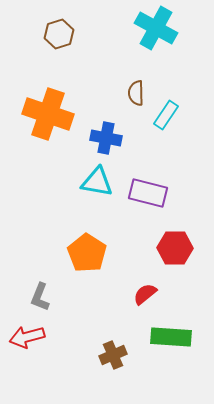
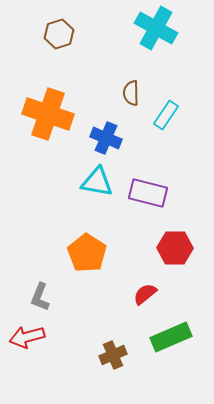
brown semicircle: moved 5 px left
blue cross: rotated 12 degrees clockwise
green rectangle: rotated 27 degrees counterclockwise
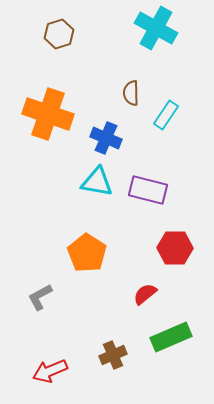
purple rectangle: moved 3 px up
gray L-shape: rotated 40 degrees clockwise
red arrow: moved 23 px right, 34 px down; rotated 8 degrees counterclockwise
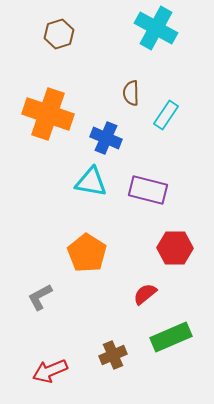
cyan triangle: moved 6 px left
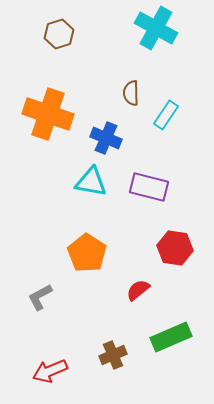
purple rectangle: moved 1 px right, 3 px up
red hexagon: rotated 8 degrees clockwise
red semicircle: moved 7 px left, 4 px up
